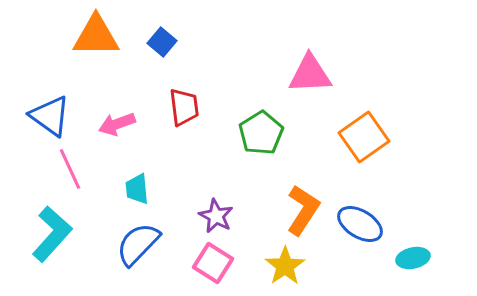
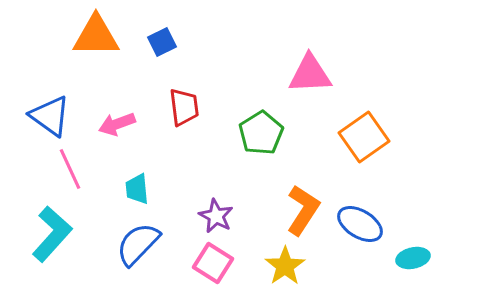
blue square: rotated 24 degrees clockwise
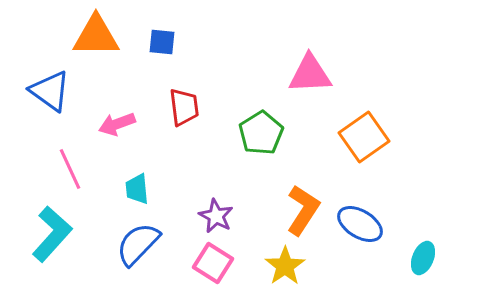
blue square: rotated 32 degrees clockwise
blue triangle: moved 25 px up
cyan ellipse: moved 10 px right; rotated 56 degrees counterclockwise
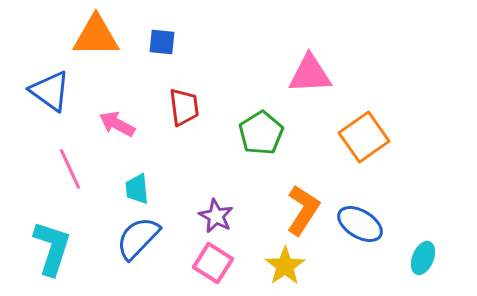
pink arrow: rotated 48 degrees clockwise
cyan L-shape: moved 14 px down; rotated 24 degrees counterclockwise
blue semicircle: moved 6 px up
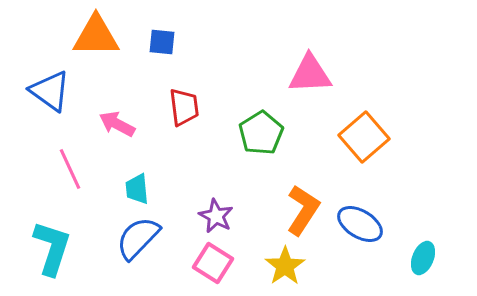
orange square: rotated 6 degrees counterclockwise
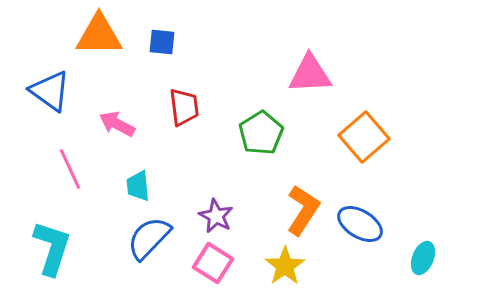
orange triangle: moved 3 px right, 1 px up
cyan trapezoid: moved 1 px right, 3 px up
blue semicircle: moved 11 px right
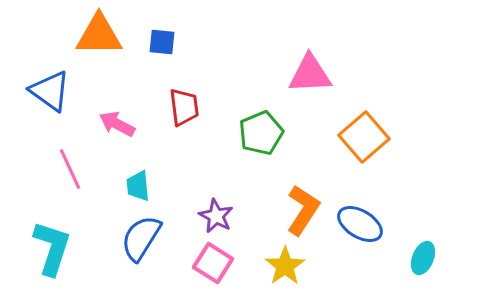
green pentagon: rotated 9 degrees clockwise
blue semicircle: moved 8 px left; rotated 12 degrees counterclockwise
